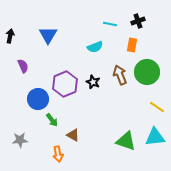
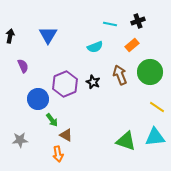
orange rectangle: rotated 40 degrees clockwise
green circle: moved 3 px right
brown triangle: moved 7 px left
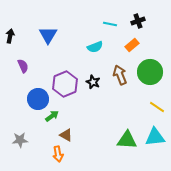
green arrow: moved 4 px up; rotated 88 degrees counterclockwise
green triangle: moved 1 px right, 1 px up; rotated 15 degrees counterclockwise
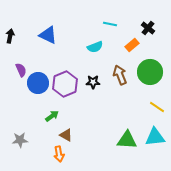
black cross: moved 10 px right, 7 px down; rotated 32 degrees counterclockwise
blue triangle: rotated 36 degrees counterclockwise
purple semicircle: moved 2 px left, 4 px down
black star: rotated 24 degrees counterclockwise
blue circle: moved 16 px up
orange arrow: moved 1 px right
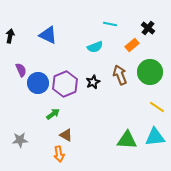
black star: rotated 24 degrees counterclockwise
green arrow: moved 1 px right, 2 px up
